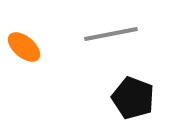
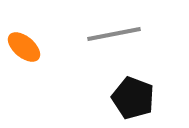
gray line: moved 3 px right
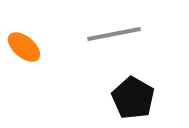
black pentagon: rotated 9 degrees clockwise
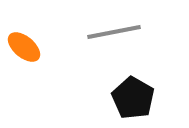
gray line: moved 2 px up
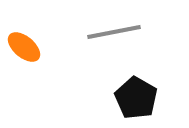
black pentagon: moved 3 px right
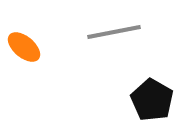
black pentagon: moved 16 px right, 2 px down
